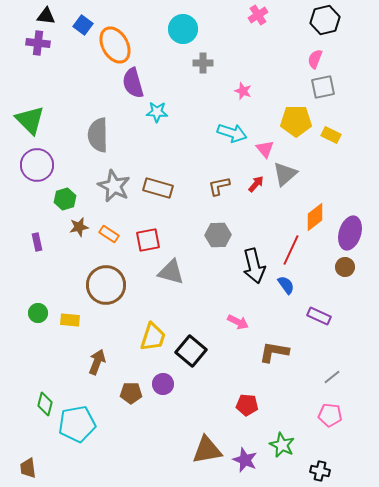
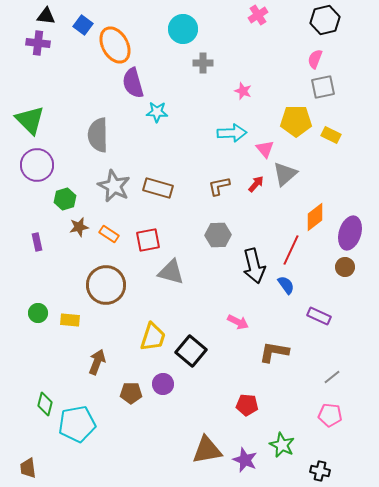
cyan arrow at (232, 133): rotated 20 degrees counterclockwise
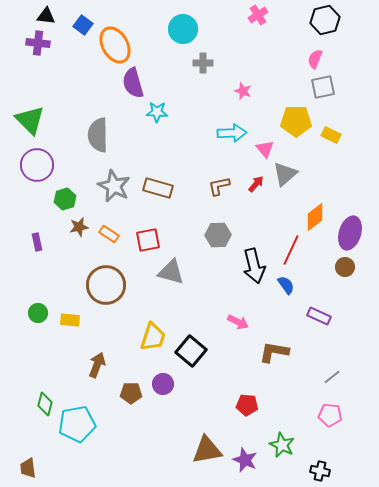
brown arrow at (97, 362): moved 3 px down
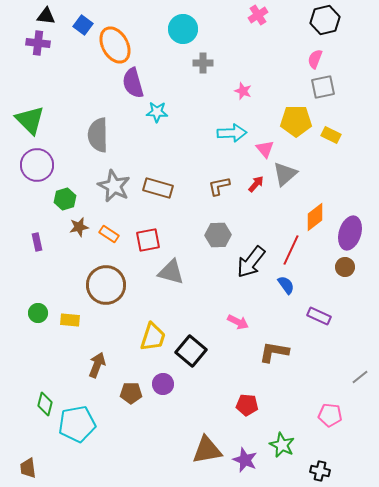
black arrow at (254, 266): moved 3 px left, 4 px up; rotated 52 degrees clockwise
gray line at (332, 377): moved 28 px right
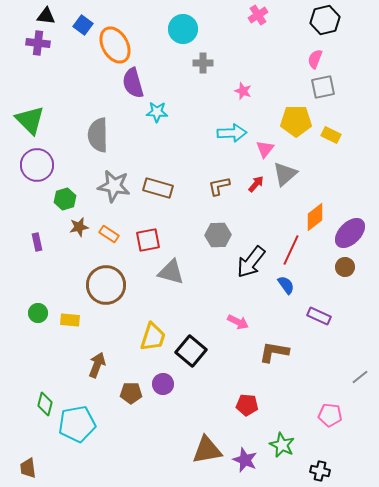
pink triangle at (265, 149): rotated 18 degrees clockwise
gray star at (114, 186): rotated 16 degrees counterclockwise
purple ellipse at (350, 233): rotated 28 degrees clockwise
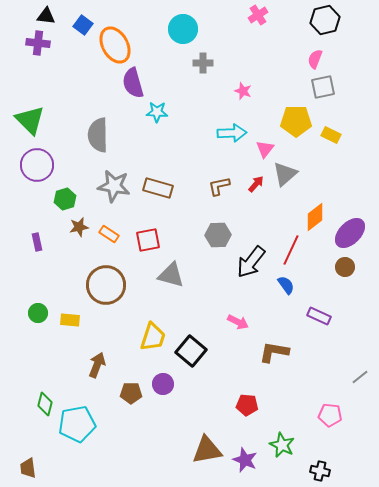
gray triangle at (171, 272): moved 3 px down
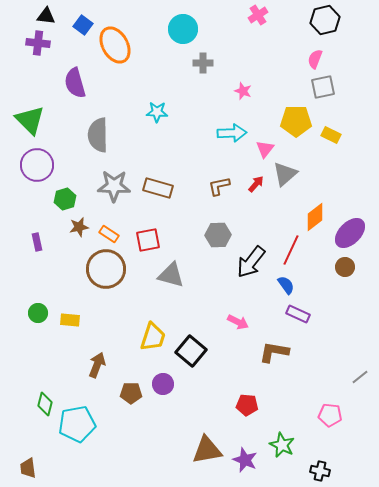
purple semicircle at (133, 83): moved 58 px left
gray star at (114, 186): rotated 8 degrees counterclockwise
brown circle at (106, 285): moved 16 px up
purple rectangle at (319, 316): moved 21 px left, 2 px up
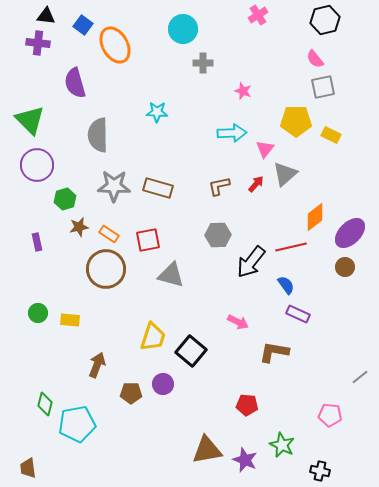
pink semicircle at (315, 59): rotated 60 degrees counterclockwise
red line at (291, 250): moved 3 px up; rotated 52 degrees clockwise
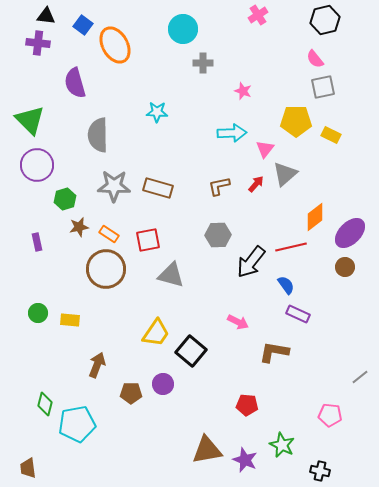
yellow trapezoid at (153, 337): moved 3 px right, 4 px up; rotated 16 degrees clockwise
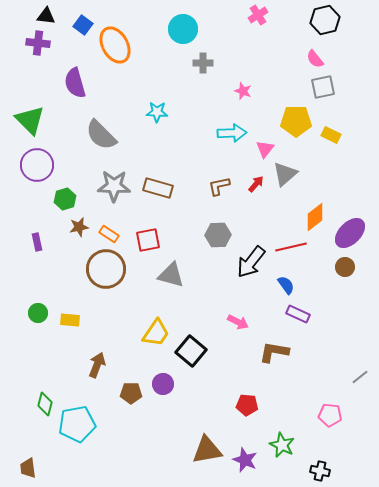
gray semicircle at (98, 135): moved 3 px right; rotated 44 degrees counterclockwise
